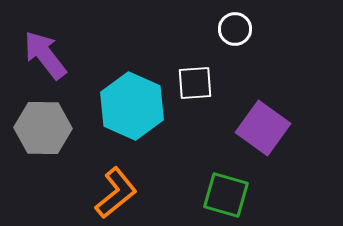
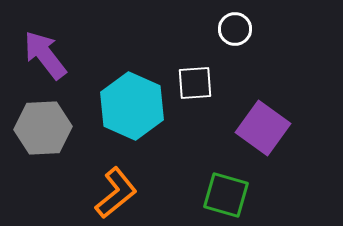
gray hexagon: rotated 4 degrees counterclockwise
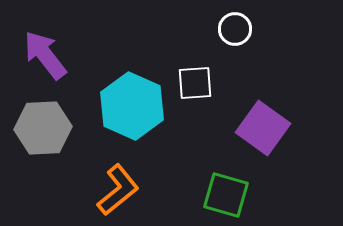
orange L-shape: moved 2 px right, 3 px up
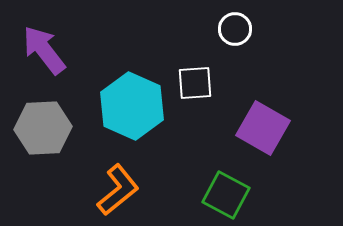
purple arrow: moved 1 px left, 5 px up
purple square: rotated 6 degrees counterclockwise
green square: rotated 12 degrees clockwise
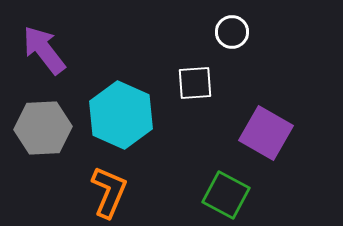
white circle: moved 3 px left, 3 px down
cyan hexagon: moved 11 px left, 9 px down
purple square: moved 3 px right, 5 px down
orange L-shape: moved 9 px left, 2 px down; rotated 28 degrees counterclockwise
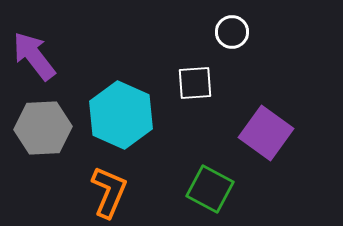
purple arrow: moved 10 px left, 6 px down
purple square: rotated 6 degrees clockwise
green square: moved 16 px left, 6 px up
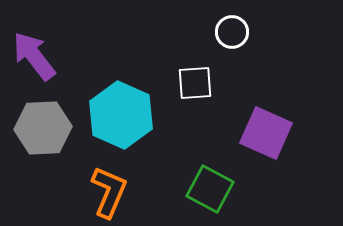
purple square: rotated 12 degrees counterclockwise
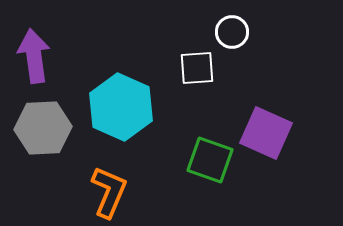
purple arrow: rotated 30 degrees clockwise
white square: moved 2 px right, 15 px up
cyan hexagon: moved 8 px up
green square: moved 29 px up; rotated 9 degrees counterclockwise
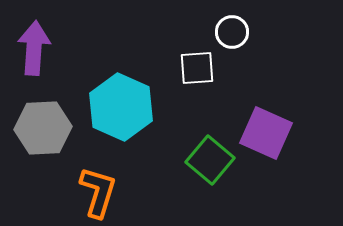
purple arrow: moved 8 px up; rotated 12 degrees clockwise
green square: rotated 21 degrees clockwise
orange L-shape: moved 11 px left; rotated 6 degrees counterclockwise
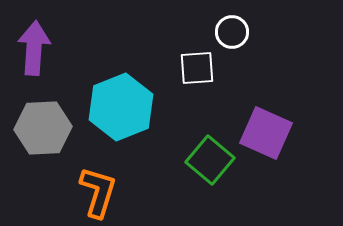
cyan hexagon: rotated 14 degrees clockwise
